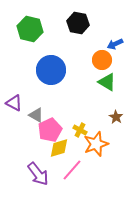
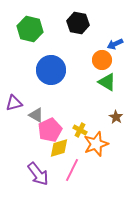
purple triangle: rotated 42 degrees counterclockwise
pink line: rotated 15 degrees counterclockwise
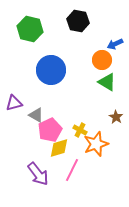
black hexagon: moved 2 px up
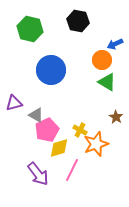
pink pentagon: moved 3 px left
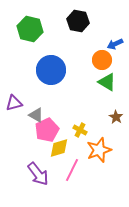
orange star: moved 3 px right, 6 px down
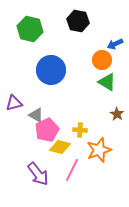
brown star: moved 1 px right, 3 px up
yellow cross: rotated 24 degrees counterclockwise
yellow diamond: moved 1 px right, 1 px up; rotated 30 degrees clockwise
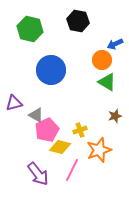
brown star: moved 2 px left, 2 px down; rotated 24 degrees clockwise
yellow cross: rotated 24 degrees counterclockwise
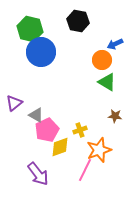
blue circle: moved 10 px left, 18 px up
purple triangle: rotated 24 degrees counterclockwise
brown star: rotated 24 degrees clockwise
yellow diamond: rotated 35 degrees counterclockwise
pink line: moved 13 px right
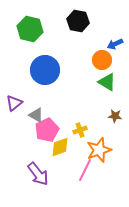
blue circle: moved 4 px right, 18 px down
